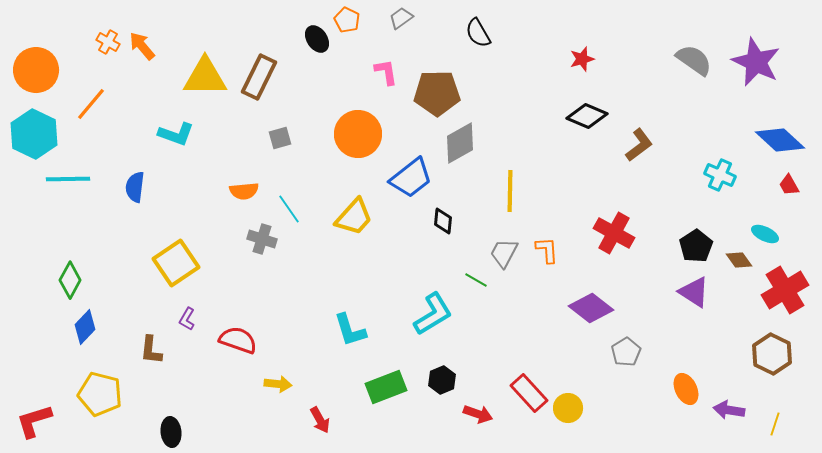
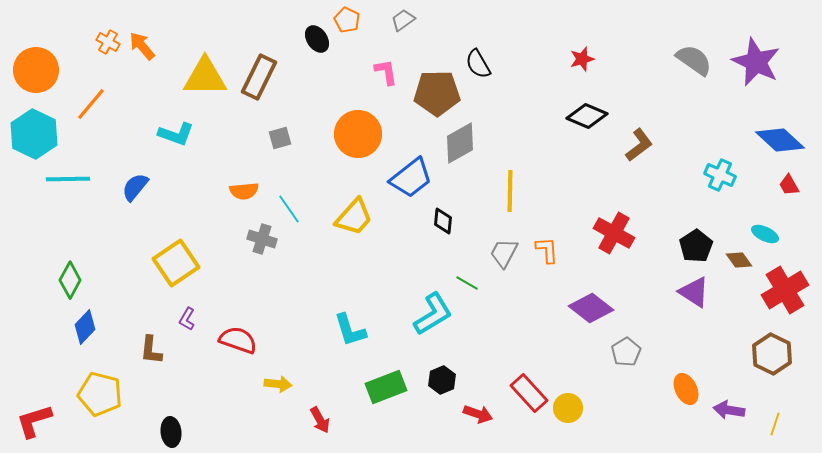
gray trapezoid at (401, 18): moved 2 px right, 2 px down
black semicircle at (478, 33): moved 31 px down
blue semicircle at (135, 187): rotated 32 degrees clockwise
green line at (476, 280): moved 9 px left, 3 px down
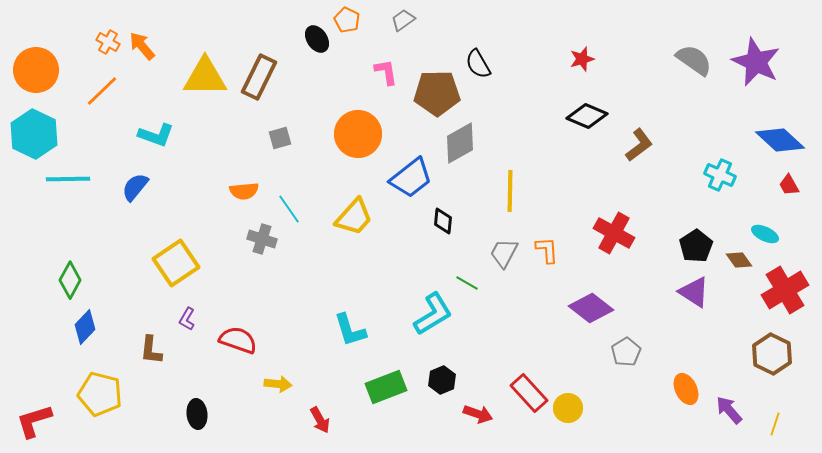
orange line at (91, 104): moved 11 px right, 13 px up; rotated 6 degrees clockwise
cyan L-shape at (176, 134): moved 20 px left, 1 px down
purple arrow at (729, 410): rotated 40 degrees clockwise
black ellipse at (171, 432): moved 26 px right, 18 px up
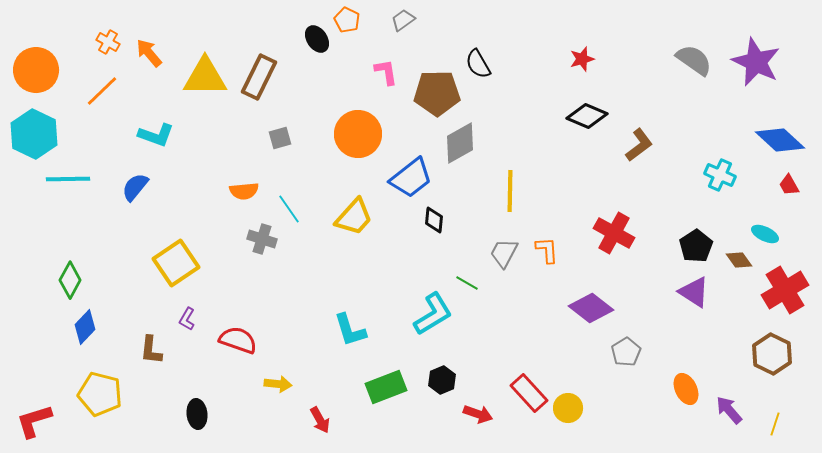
orange arrow at (142, 46): moved 7 px right, 7 px down
black diamond at (443, 221): moved 9 px left, 1 px up
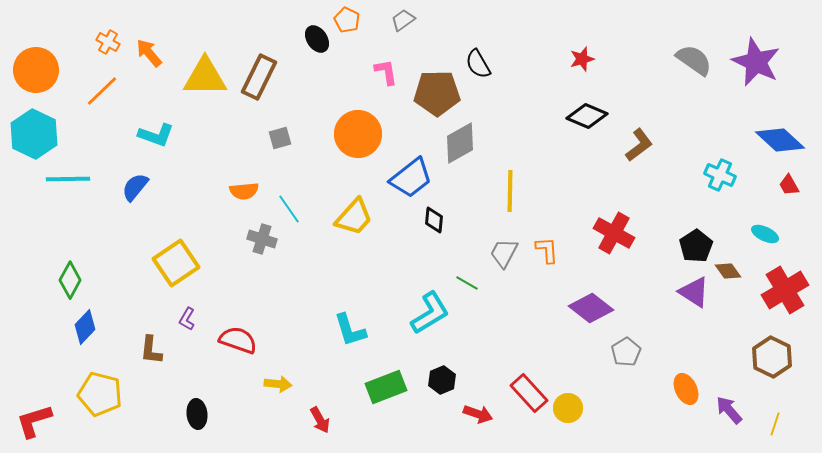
brown diamond at (739, 260): moved 11 px left, 11 px down
cyan L-shape at (433, 314): moved 3 px left, 1 px up
brown hexagon at (772, 354): moved 3 px down
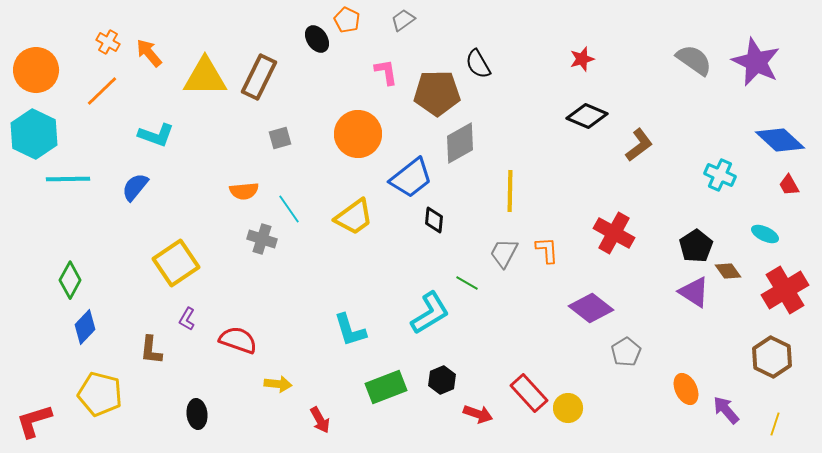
yellow trapezoid at (354, 217): rotated 12 degrees clockwise
purple arrow at (729, 410): moved 3 px left
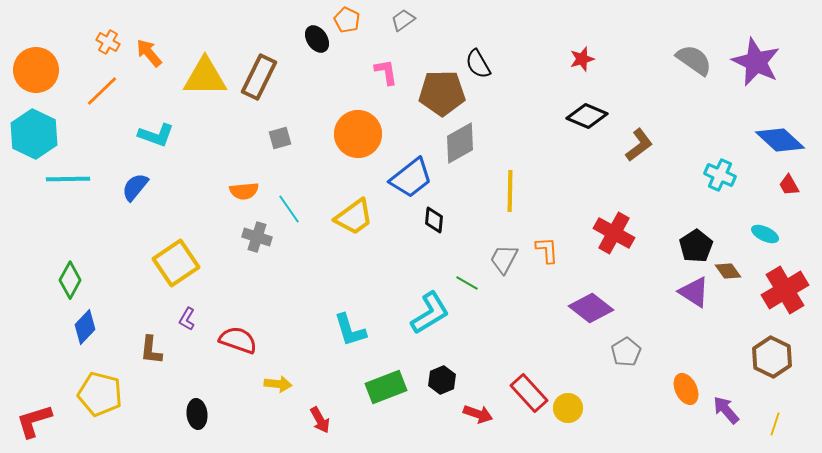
brown pentagon at (437, 93): moved 5 px right
gray cross at (262, 239): moved 5 px left, 2 px up
gray trapezoid at (504, 253): moved 6 px down
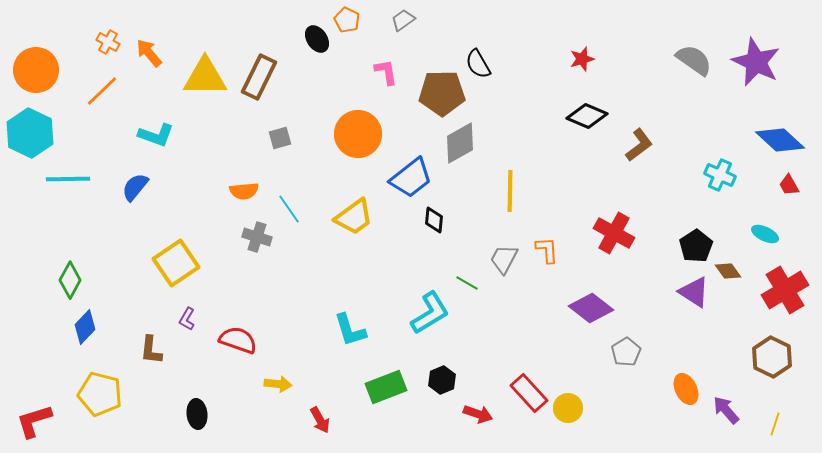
cyan hexagon at (34, 134): moved 4 px left, 1 px up
